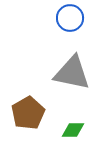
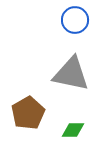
blue circle: moved 5 px right, 2 px down
gray triangle: moved 1 px left, 1 px down
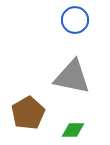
gray triangle: moved 1 px right, 3 px down
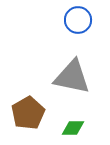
blue circle: moved 3 px right
green diamond: moved 2 px up
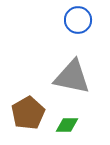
green diamond: moved 6 px left, 3 px up
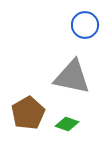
blue circle: moved 7 px right, 5 px down
green diamond: moved 1 px up; rotated 20 degrees clockwise
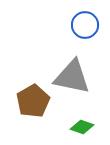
brown pentagon: moved 5 px right, 12 px up
green diamond: moved 15 px right, 3 px down
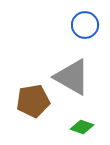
gray triangle: rotated 18 degrees clockwise
brown pentagon: rotated 20 degrees clockwise
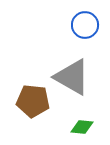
brown pentagon: rotated 16 degrees clockwise
green diamond: rotated 15 degrees counterclockwise
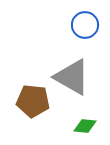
green diamond: moved 3 px right, 1 px up
